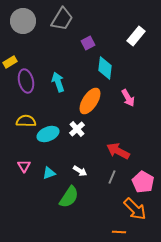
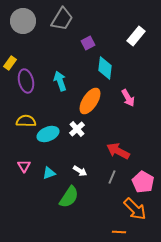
yellow rectangle: moved 1 px down; rotated 24 degrees counterclockwise
cyan arrow: moved 2 px right, 1 px up
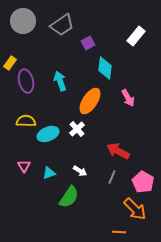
gray trapezoid: moved 6 px down; rotated 25 degrees clockwise
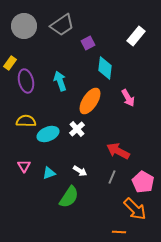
gray circle: moved 1 px right, 5 px down
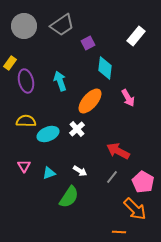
orange ellipse: rotated 8 degrees clockwise
gray line: rotated 16 degrees clockwise
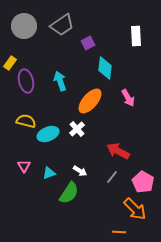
white rectangle: rotated 42 degrees counterclockwise
yellow semicircle: rotated 12 degrees clockwise
green semicircle: moved 4 px up
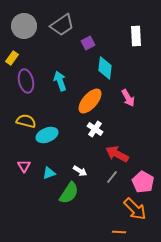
yellow rectangle: moved 2 px right, 5 px up
white cross: moved 18 px right; rotated 14 degrees counterclockwise
cyan ellipse: moved 1 px left, 1 px down
red arrow: moved 1 px left, 3 px down
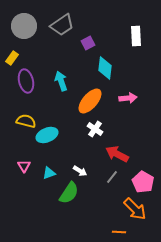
cyan arrow: moved 1 px right
pink arrow: rotated 66 degrees counterclockwise
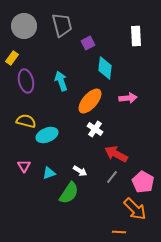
gray trapezoid: rotated 70 degrees counterclockwise
red arrow: moved 1 px left
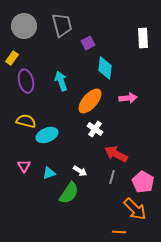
white rectangle: moved 7 px right, 2 px down
gray line: rotated 24 degrees counterclockwise
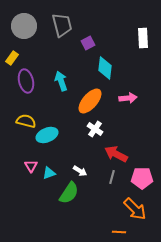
pink triangle: moved 7 px right
pink pentagon: moved 1 px left, 4 px up; rotated 30 degrees counterclockwise
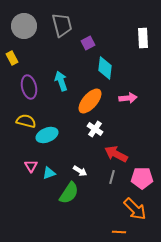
yellow rectangle: rotated 64 degrees counterclockwise
purple ellipse: moved 3 px right, 6 px down
